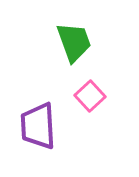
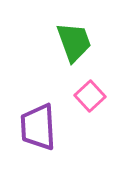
purple trapezoid: moved 1 px down
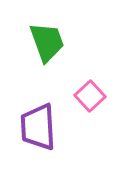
green trapezoid: moved 27 px left
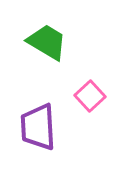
green trapezoid: rotated 39 degrees counterclockwise
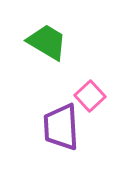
purple trapezoid: moved 23 px right
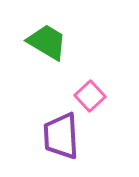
purple trapezoid: moved 9 px down
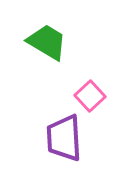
purple trapezoid: moved 3 px right, 2 px down
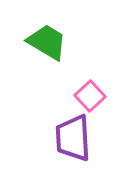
purple trapezoid: moved 9 px right
